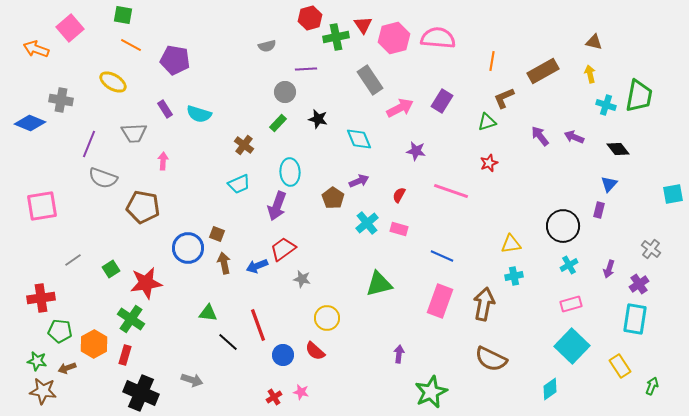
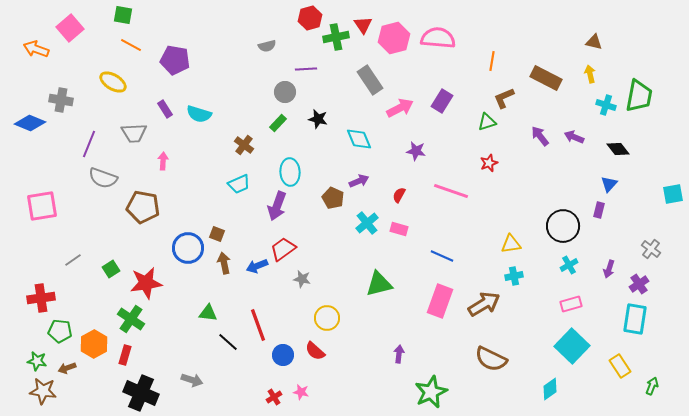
brown rectangle at (543, 71): moved 3 px right, 7 px down; rotated 56 degrees clockwise
brown pentagon at (333, 198): rotated 10 degrees counterclockwise
brown arrow at (484, 304): rotated 48 degrees clockwise
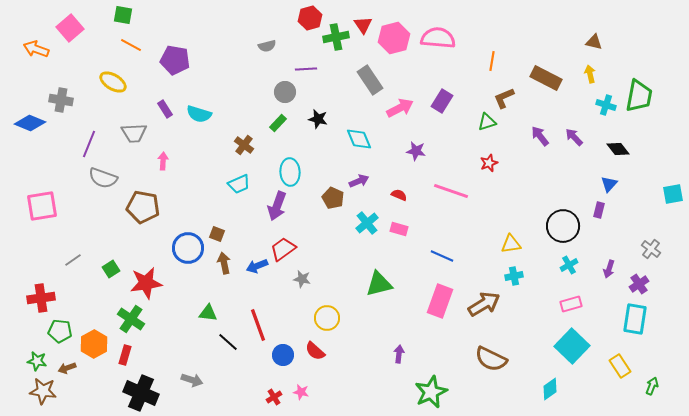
purple arrow at (574, 137): rotated 24 degrees clockwise
red semicircle at (399, 195): rotated 84 degrees clockwise
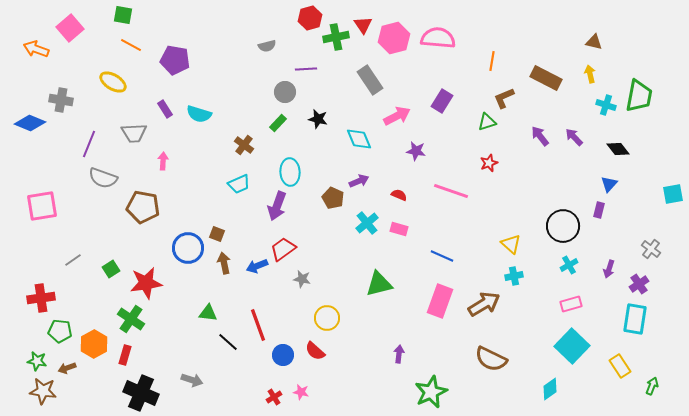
pink arrow at (400, 108): moved 3 px left, 8 px down
yellow triangle at (511, 244): rotated 50 degrees clockwise
